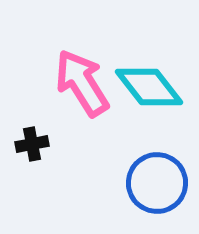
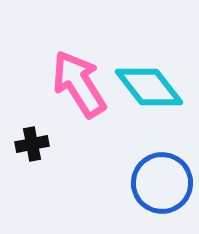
pink arrow: moved 3 px left, 1 px down
blue circle: moved 5 px right
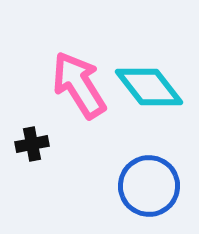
pink arrow: moved 1 px down
blue circle: moved 13 px left, 3 px down
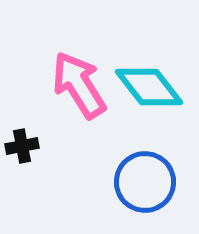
black cross: moved 10 px left, 2 px down
blue circle: moved 4 px left, 4 px up
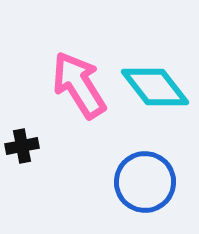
cyan diamond: moved 6 px right
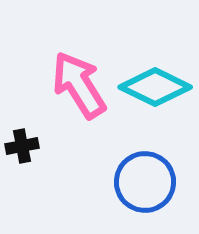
cyan diamond: rotated 26 degrees counterclockwise
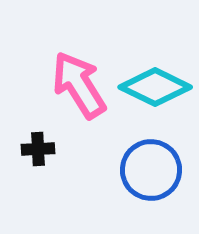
black cross: moved 16 px right, 3 px down; rotated 8 degrees clockwise
blue circle: moved 6 px right, 12 px up
